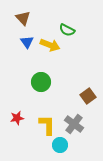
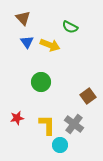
green semicircle: moved 3 px right, 3 px up
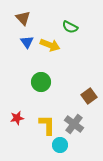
brown square: moved 1 px right
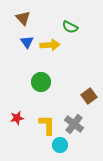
yellow arrow: rotated 24 degrees counterclockwise
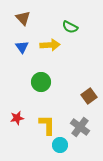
blue triangle: moved 5 px left, 5 px down
gray cross: moved 6 px right, 3 px down
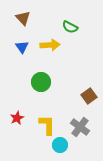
red star: rotated 16 degrees counterclockwise
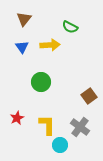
brown triangle: moved 1 px right, 1 px down; rotated 21 degrees clockwise
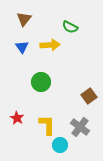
red star: rotated 16 degrees counterclockwise
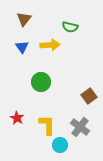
green semicircle: rotated 14 degrees counterclockwise
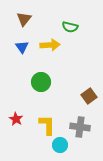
red star: moved 1 px left, 1 px down
gray cross: rotated 30 degrees counterclockwise
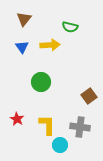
red star: moved 1 px right
